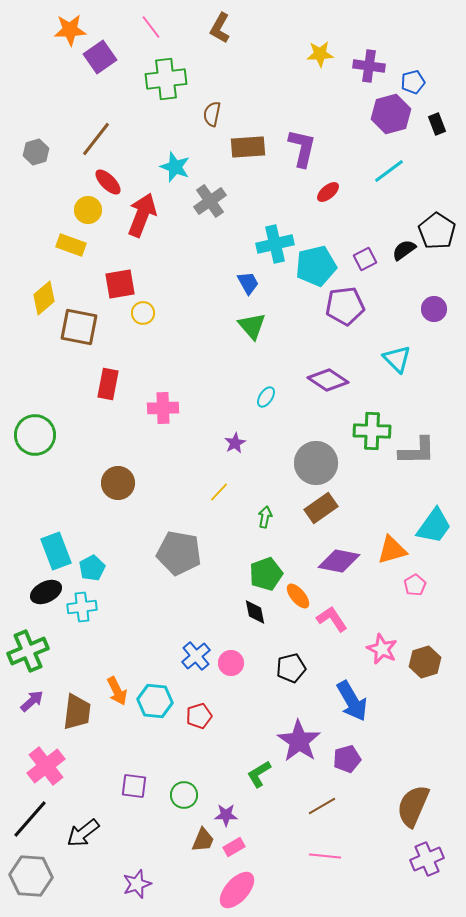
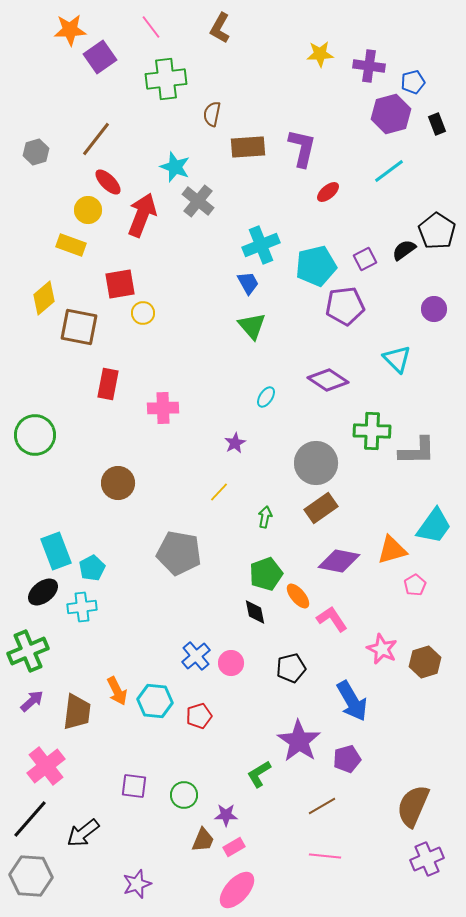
gray cross at (210, 201): moved 12 px left; rotated 16 degrees counterclockwise
cyan cross at (275, 244): moved 14 px left, 1 px down; rotated 9 degrees counterclockwise
black ellipse at (46, 592): moved 3 px left; rotated 12 degrees counterclockwise
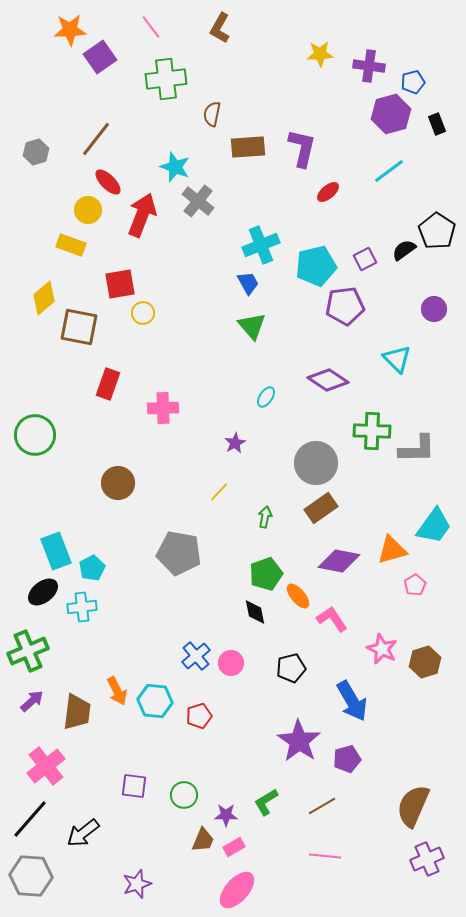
red rectangle at (108, 384): rotated 8 degrees clockwise
gray L-shape at (417, 451): moved 2 px up
green L-shape at (259, 774): moved 7 px right, 28 px down
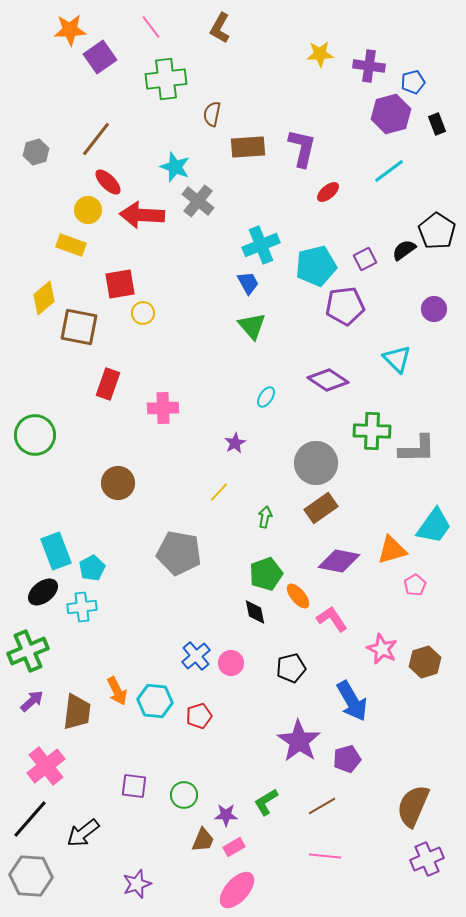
red arrow at (142, 215): rotated 108 degrees counterclockwise
